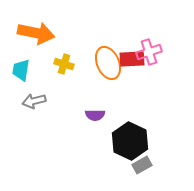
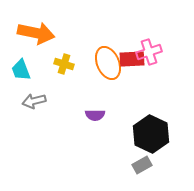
cyan trapezoid: rotated 30 degrees counterclockwise
black hexagon: moved 21 px right, 7 px up
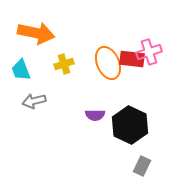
red rectangle: rotated 10 degrees clockwise
yellow cross: rotated 36 degrees counterclockwise
black hexagon: moved 21 px left, 9 px up
gray rectangle: moved 1 px down; rotated 36 degrees counterclockwise
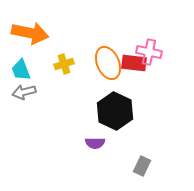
orange arrow: moved 6 px left
pink cross: rotated 30 degrees clockwise
red rectangle: moved 2 px right, 4 px down
gray arrow: moved 10 px left, 9 px up
purple semicircle: moved 28 px down
black hexagon: moved 15 px left, 14 px up
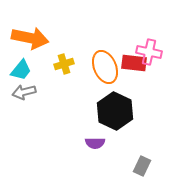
orange arrow: moved 5 px down
orange ellipse: moved 3 px left, 4 px down
cyan trapezoid: rotated 120 degrees counterclockwise
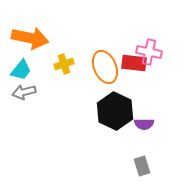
purple semicircle: moved 49 px right, 19 px up
gray rectangle: rotated 42 degrees counterclockwise
